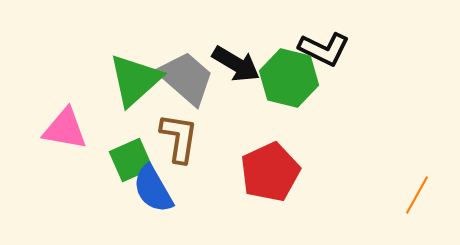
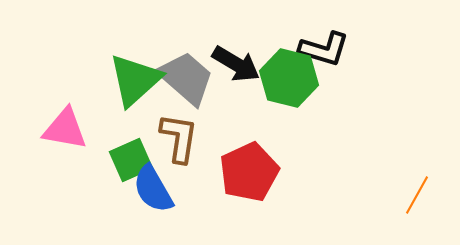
black L-shape: rotated 9 degrees counterclockwise
red pentagon: moved 21 px left
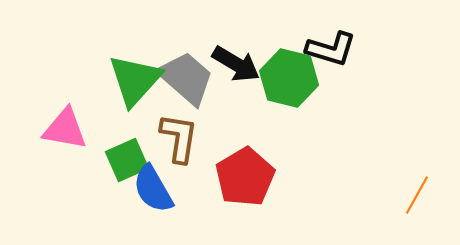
black L-shape: moved 7 px right
green triangle: rotated 6 degrees counterclockwise
green square: moved 4 px left
red pentagon: moved 4 px left, 5 px down; rotated 6 degrees counterclockwise
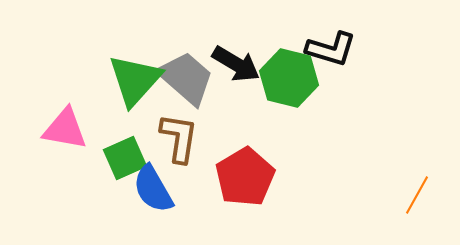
green square: moved 2 px left, 2 px up
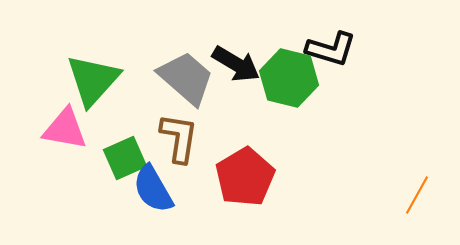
green triangle: moved 42 px left
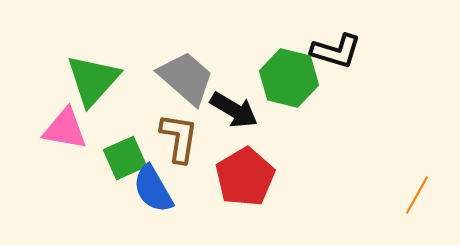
black L-shape: moved 5 px right, 2 px down
black arrow: moved 2 px left, 46 px down
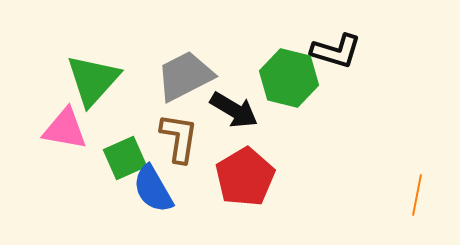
gray trapezoid: moved 1 px left, 2 px up; rotated 68 degrees counterclockwise
orange line: rotated 18 degrees counterclockwise
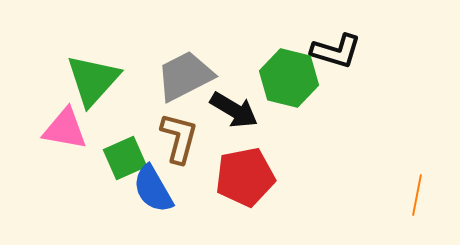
brown L-shape: rotated 6 degrees clockwise
red pentagon: rotated 20 degrees clockwise
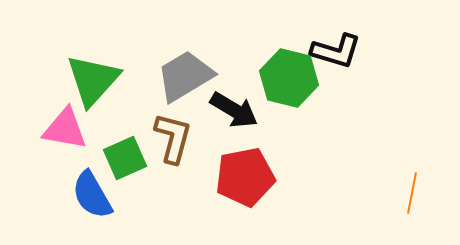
gray trapezoid: rotated 4 degrees counterclockwise
brown L-shape: moved 6 px left
blue semicircle: moved 61 px left, 6 px down
orange line: moved 5 px left, 2 px up
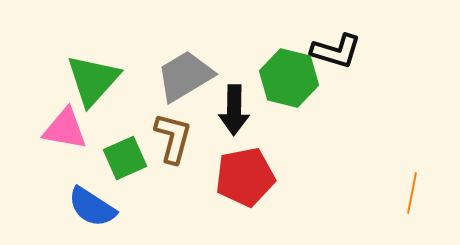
black arrow: rotated 60 degrees clockwise
blue semicircle: moved 12 px down; rotated 27 degrees counterclockwise
